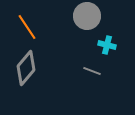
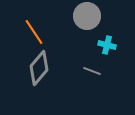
orange line: moved 7 px right, 5 px down
gray diamond: moved 13 px right
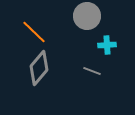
orange line: rotated 12 degrees counterclockwise
cyan cross: rotated 18 degrees counterclockwise
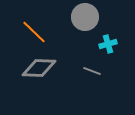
gray circle: moved 2 px left, 1 px down
cyan cross: moved 1 px right, 1 px up; rotated 12 degrees counterclockwise
gray diamond: rotated 52 degrees clockwise
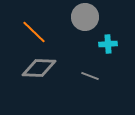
cyan cross: rotated 12 degrees clockwise
gray line: moved 2 px left, 5 px down
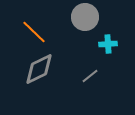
gray diamond: moved 1 px down; rotated 28 degrees counterclockwise
gray line: rotated 60 degrees counterclockwise
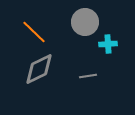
gray circle: moved 5 px down
gray line: moved 2 px left; rotated 30 degrees clockwise
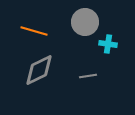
orange line: moved 1 px up; rotated 28 degrees counterclockwise
cyan cross: rotated 12 degrees clockwise
gray diamond: moved 1 px down
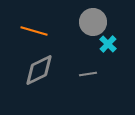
gray circle: moved 8 px right
cyan cross: rotated 36 degrees clockwise
gray line: moved 2 px up
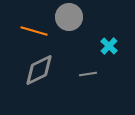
gray circle: moved 24 px left, 5 px up
cyan cross: moved 1 px right, 2 px down
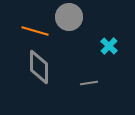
orange line: moved 1 px right
gray diamond: moved 3 px up; rotated 64 degrees counterclockwise
gray line: moved 1 px right, 9 px down
